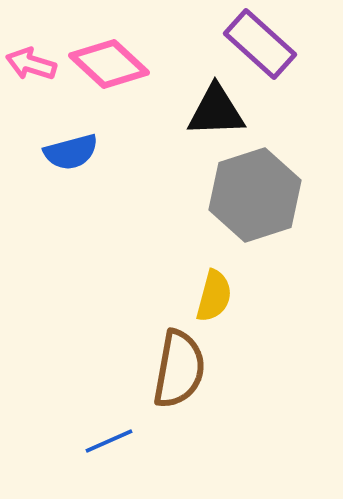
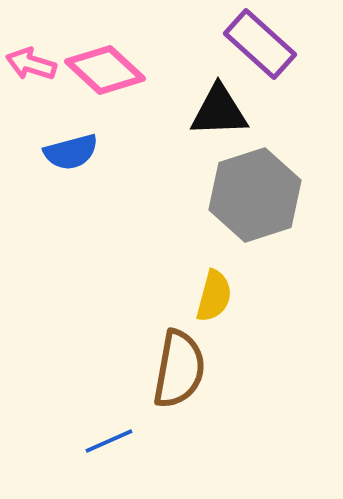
pink diamond: moved 4 px left, 6 px down
black triangle: moved 3 px right
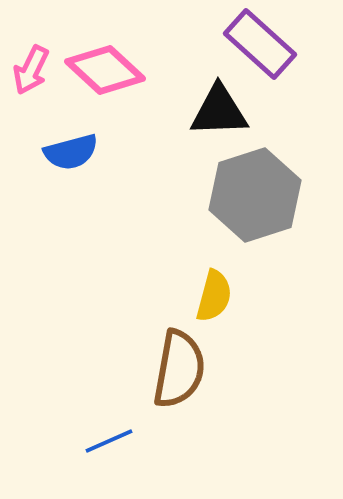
pink arrow: moved 6 px down; rotated 81 degrees counterclockwise
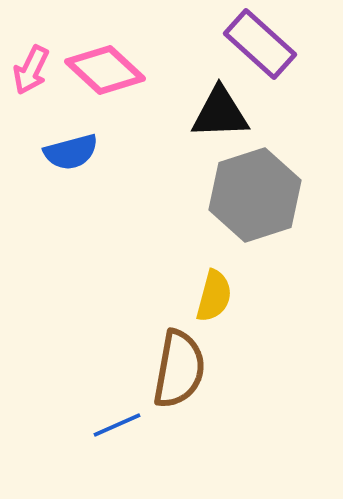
black triangle: moved 1 px right, 2 px down
blue line: moved 8 px right, 16 px up
